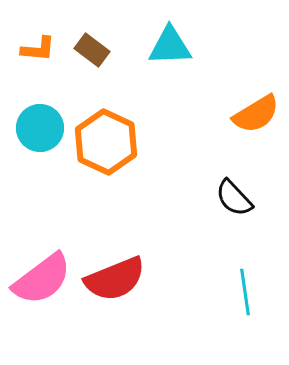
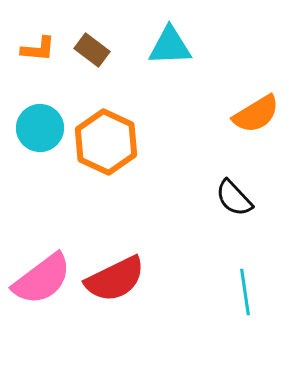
red semicircle: rotated 4 degrees counterclockwise
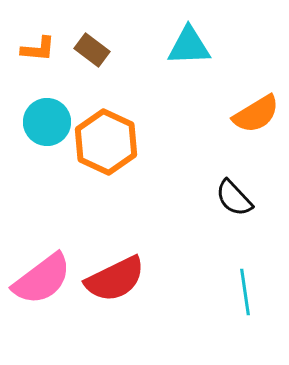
cyan triangle: moved 19 px right
cyan circle: moved 7 px right, 6 px up
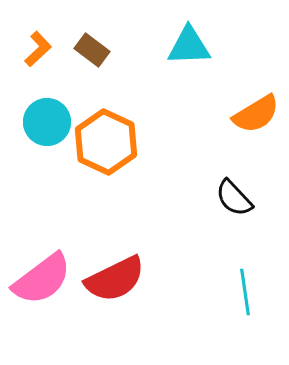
orange L-shape: rotated 48 degrees counterclockwise
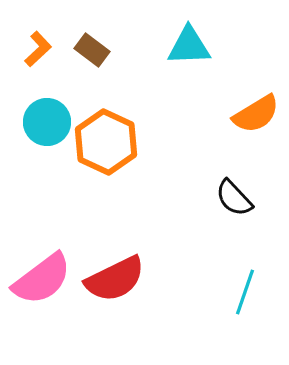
cyan line: rotated 27 degrees clockwise
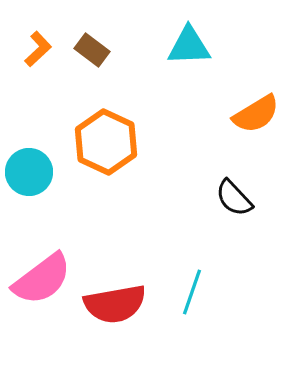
cyan circle: moved 18 px left, 50 px down
red semicircle: moved 25 px down; rotated 16 degrees clockwise
cyan line: moved 53 px left
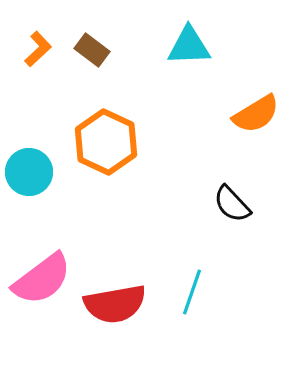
black semicircle: moved 2 px left, 6 px down
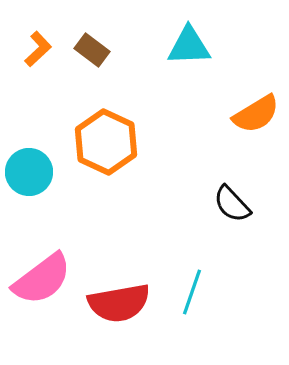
red semicircle: moved 4 px right, 1 px up
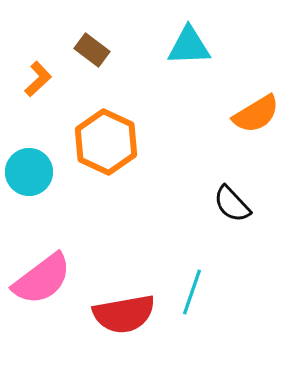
orange L-shape: moved 30 px down
red semicircle: moved 5 px right, 11 px down
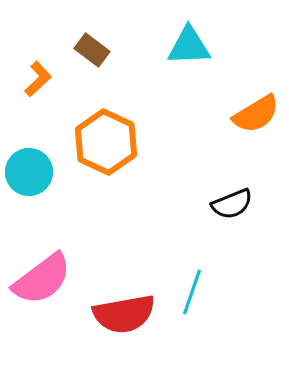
black semicircle: rotated 69 degrees counterclockwise
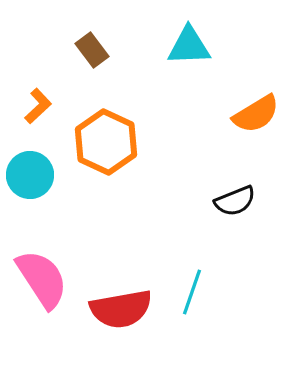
brown rectangle: rotated 16 degrees clockwise
orange L-shape: moved 27 px down
cyan circle: moved 1 px right, 3 px down
black semicircle: moved 3 px right, 3 px up
pink semicircle: rotated 86 degrees counterclockwise
red semicircle: moved 3 px left, 5 px up
